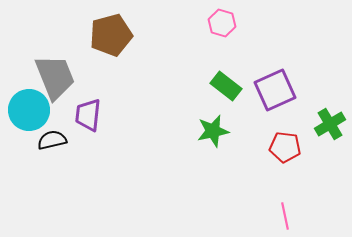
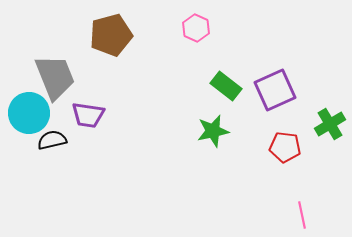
pink hexagon: moved 26 px left, 5 px down; rotated 8 degrees clockwise
cyan circle: moved 3 px down
purple trapezoid: rotated 88 degrees counterclockwise
pink line: moved 17 px right, 1 px up
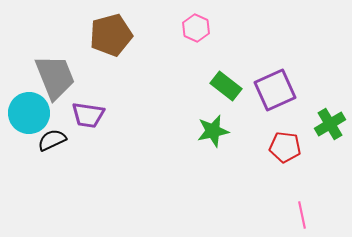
black semicircle: rotated 12 degrees counterclockwise
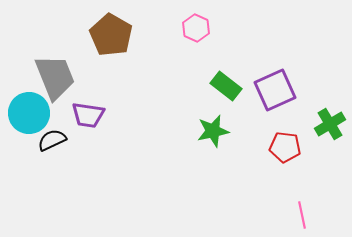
brown pentagon: rotated 27 degrees counterclockwise
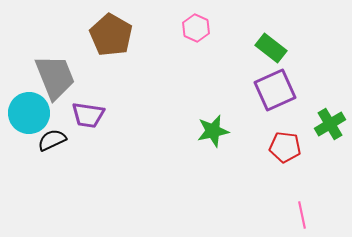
green rectangle: moved 45 px right, 38 px up
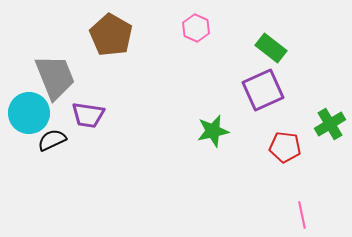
purple square: moved 12 px left
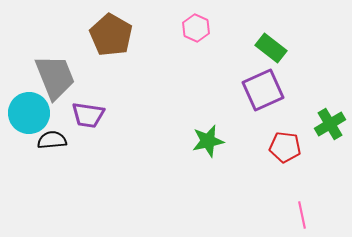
green star: moved 5 px left, 10 px down
black semicircle: rotated 20 degrees clockwise
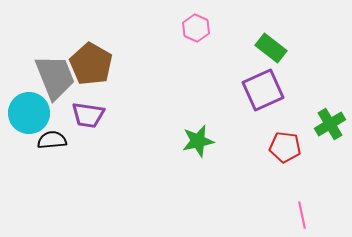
brown pentagon: moved 20 px left, 29 px down
green star: moved 10 px left
